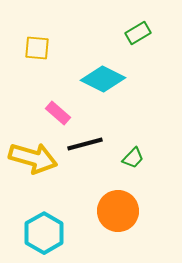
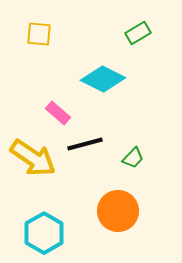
yellow square: moved 2 px right, 14 px up
yellow arrow: rotated 18 degrees clockwise
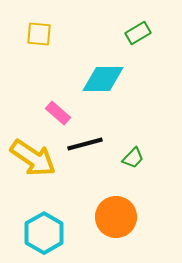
cyan diamond: rotated 27 degrees counterclockwise
orange circle: moved 2 px left, 6 px down
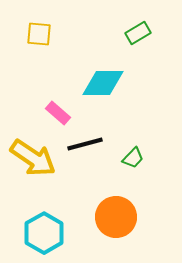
cyan diamond: moved 4 px down
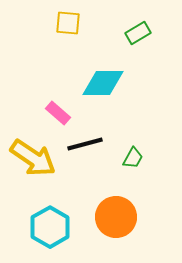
yellow square: moved 29 px right, 11 px up
green trapezoid: rotated 15 degrees counterclockwise
cyan hexagon: moved 6 px right, 6 px up
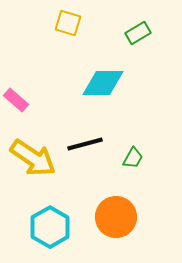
yellow square: rotated 12 degrees clockwise
pink rectangle: moved 42 px left, 13 px up
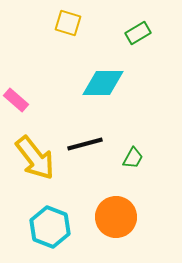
yellow arrow: moved 2 px right; rotated 18 degrees clockwise
cyan hexagon: rotated 9 degrees counterclockwise
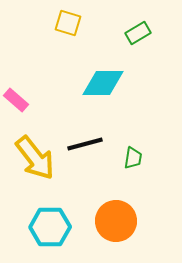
green trapezoid: rotated 20 degrees counterclockwise
orange circle: moved 4 px down
cyan hexagon: rotated 21 degrees counterclockwise
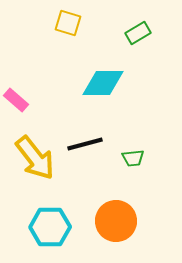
green trapezoid: rotated 75 degrees clockwise
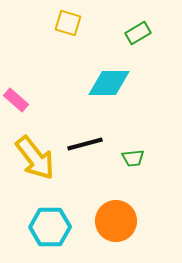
cyan diamond: moved 6 px right
